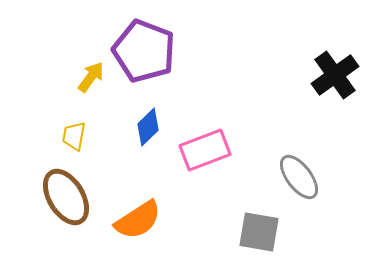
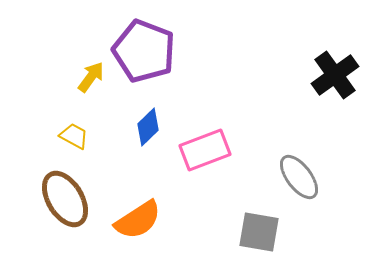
yellow trapezoid: rotated 108 degrees clockwise
brown ellipse: moved 1 px left, 2 px down
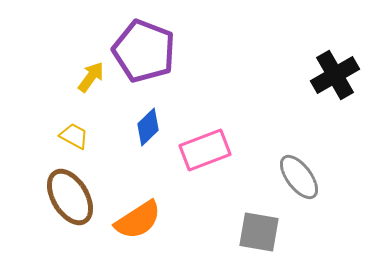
black cross: rotated 6 degrees clockwise
brown ellipse: moved 5 px right, 2 px up
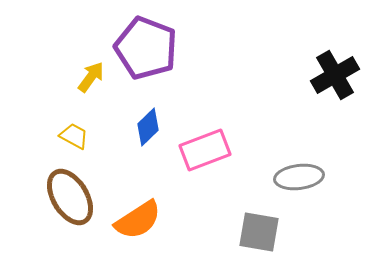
purple pentagon: moved 2 px right, 3 px up
gray ellipse: rotated 60 degrees counterclockwise
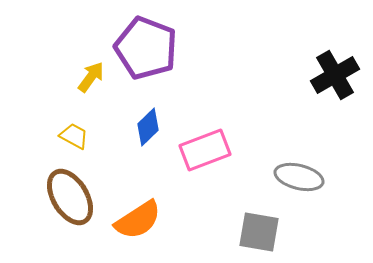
gray ellipse: rotated 21 degrees clockwise
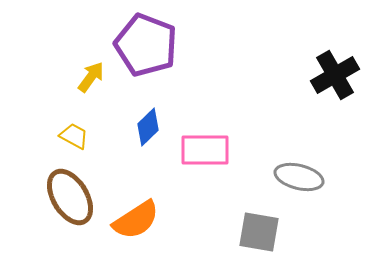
purple pentagon: moved 3 px up
pink rectangle: rotated 21 degrees clockwise
orange semicircle: moved 2 px left
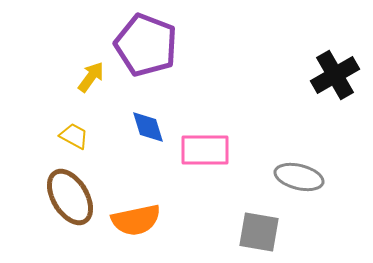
blue diamond: rotated 63 degrees counterclockwise
orange semicircle: rotated 21 degrees clockwise
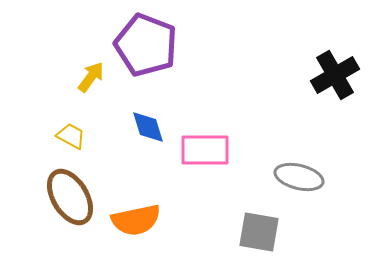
yellow trapezoid: moved 3 px left
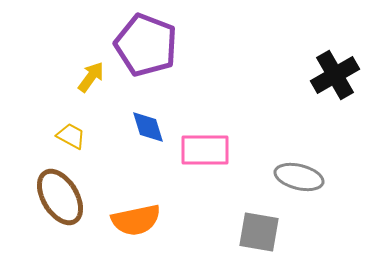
brown ellipse: moved 10 px left
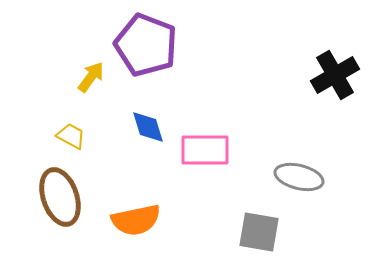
brown ellipse: rotated 12 degrees clockwise
